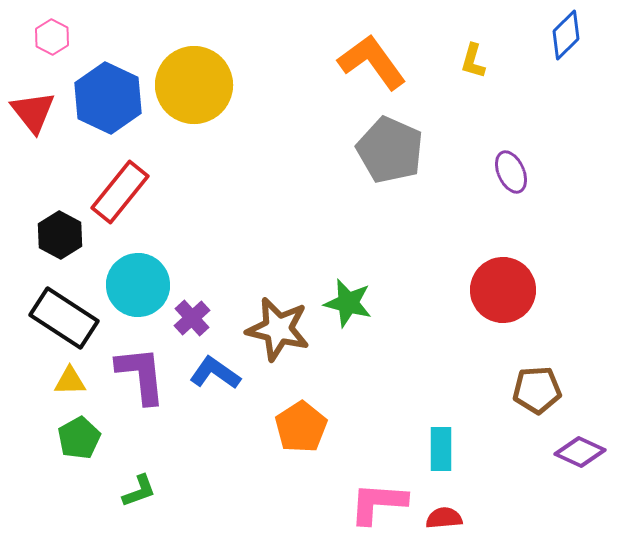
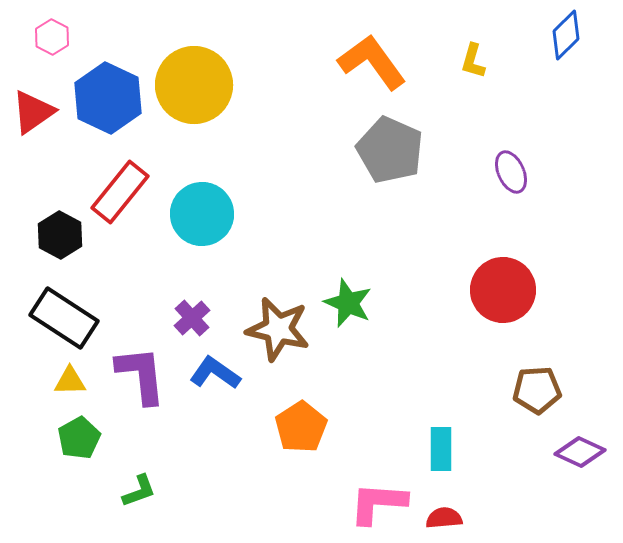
red triangle: rotated 33 degrees clockwise
cyan circle: moved 64 px right, 71 px up
green star: rotated 9 degrees clockwise
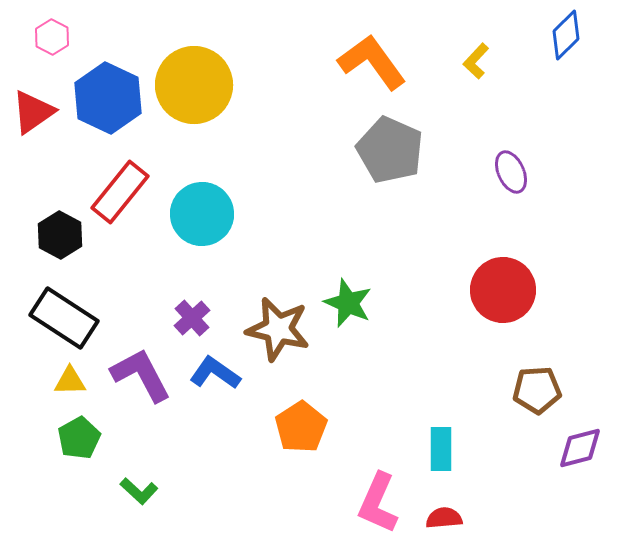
yellow L-shape: moved 3 px right; rotated 27 degrees clockwise
purple L-shape: rotated 22 degrees counterclockwise
purple diamond: moved 4 px up; rotated 39 degrees counterclockwise
green L-shape: rotated 63 degrees clockwise
pink L-shape: rotated 70 degrees counterclockwise
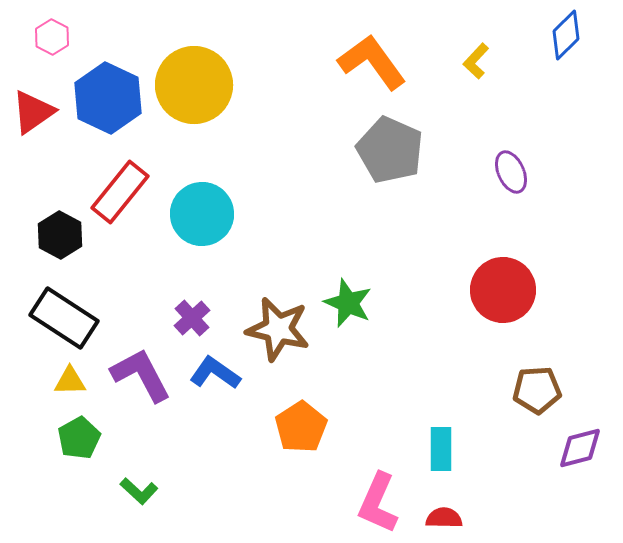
red semicircle: rotated 6 degrees clockwise
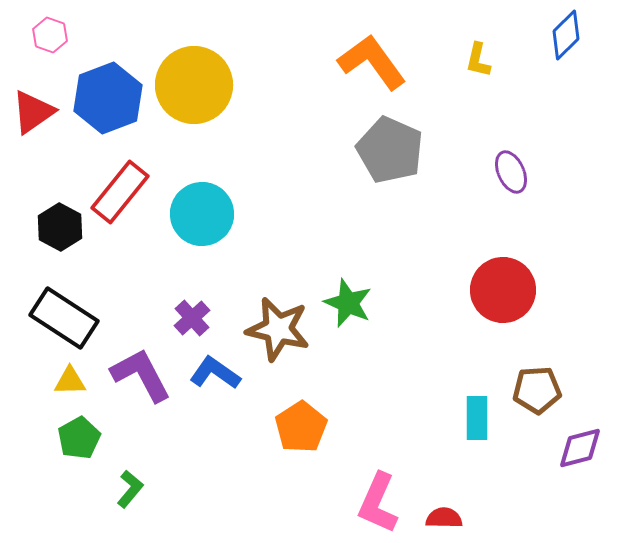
pink hexagon: moved 2 px left, 2 px up; rotated 8 degrees counterclockwise
yellow L-shape: moved 2 px right, 1 px up; rotated 30 degrees counterclockwise
blue hexagon: rotated 14 degrees clockwise
black hexagon: moved 8 px up
cyan rectangle: moved 36 px right, 31 px up
green L-shape: moved 9 px left, 2 px up; rotated 93 degrees counterclockwise
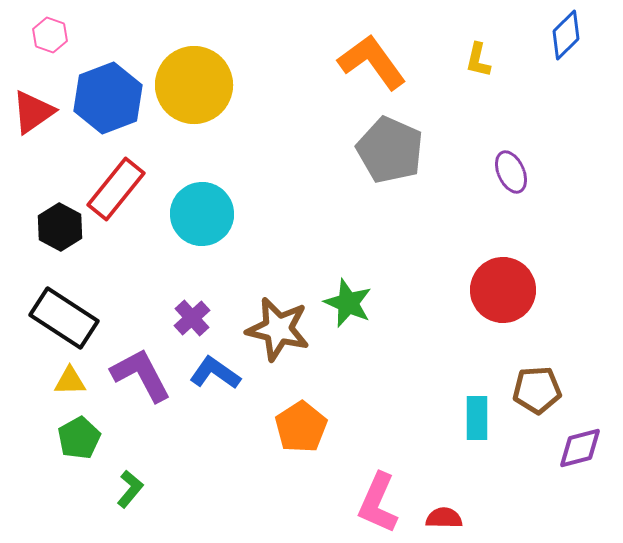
red rectangle: moved 4 px left, 3 px up
